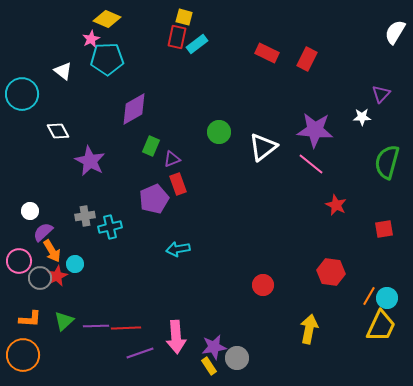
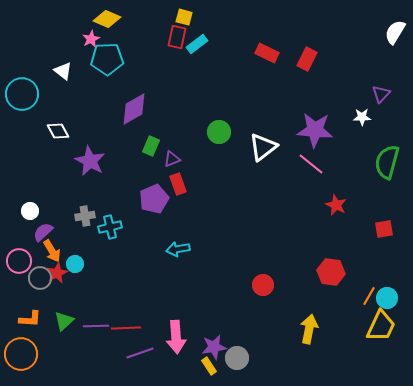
red star at (57, 276): moved 3 px up
orange circle at (23, 355): moved 2 px left, 1 px up
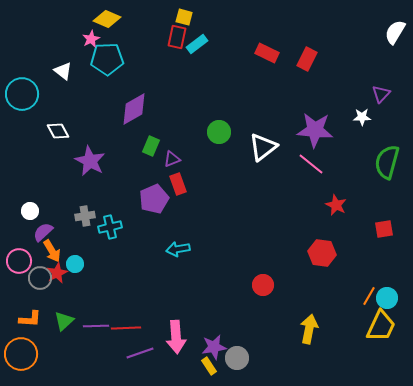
red hexagon at (331, 272): moved 9 px left, 19 px up
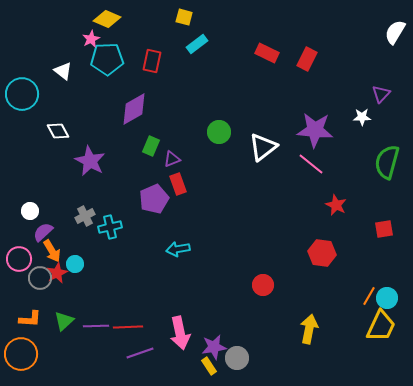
red rectangle at (177, 37): moved 25 px left, 24 px down
gray cross at (85, 216): rotated 18 degrees counterclockwise
pink circle at (19, 261): moved 2 px up
red line at (126, 328): moved 2 px right, 1 px up
pink arrow at (176, 337): moved 4 px right, 4 px up; rotated 8 degrees counterclockwise
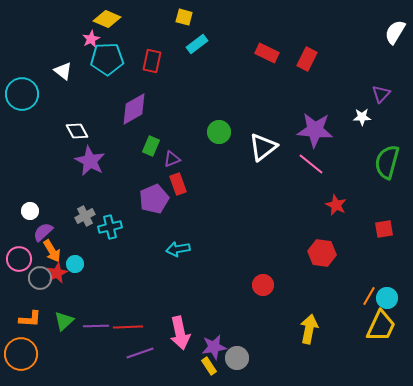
white diamond at (58, 131): moved 19 px right
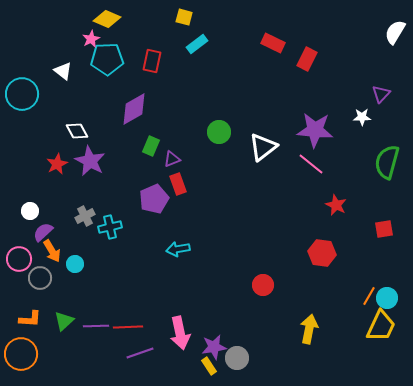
red rectangle at (267, 53): moved 6 px right, 10 px up
red star at (57, 273): moved 109 px up
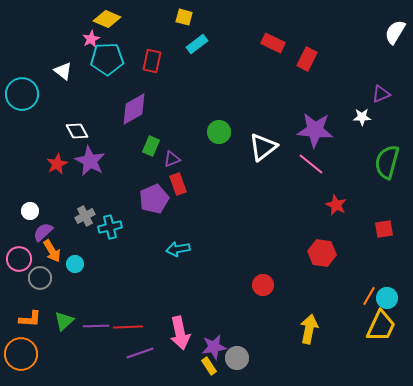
purple triangle at (381, 94): rotated 24 degrees clockwise
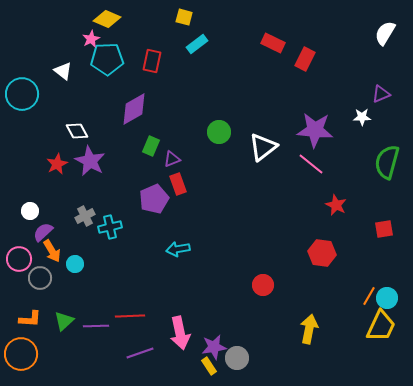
white semicircle at (395, 32): moved 10 px left, 1 px down
red rectangle at (307, 59): moved 2 px left
red line at (128, 327): moved 2 px right, 11 px up
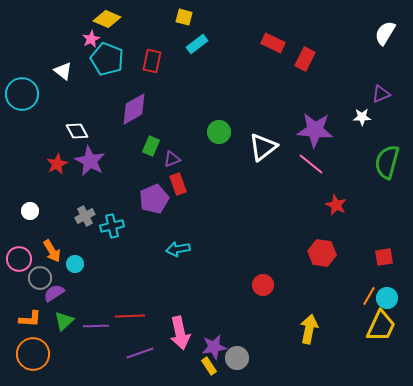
cyan pentagon at (107, 59): rotated 24 degrees clockwise
cyan cross at (110, 227): moved 2 px right, 1 px up
red square at (384, 229): moved 28 px down
purple semicircle at (43, 232): moved 11 px right, 61 px down; rotated 10 degrees clockwise
orange circle at (21, 354): moved 12 px right
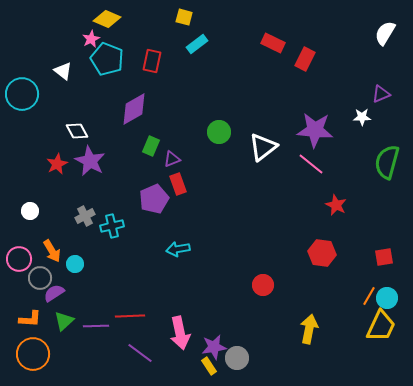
purple line at (140, 353): rotated 56 degrees clockwise
